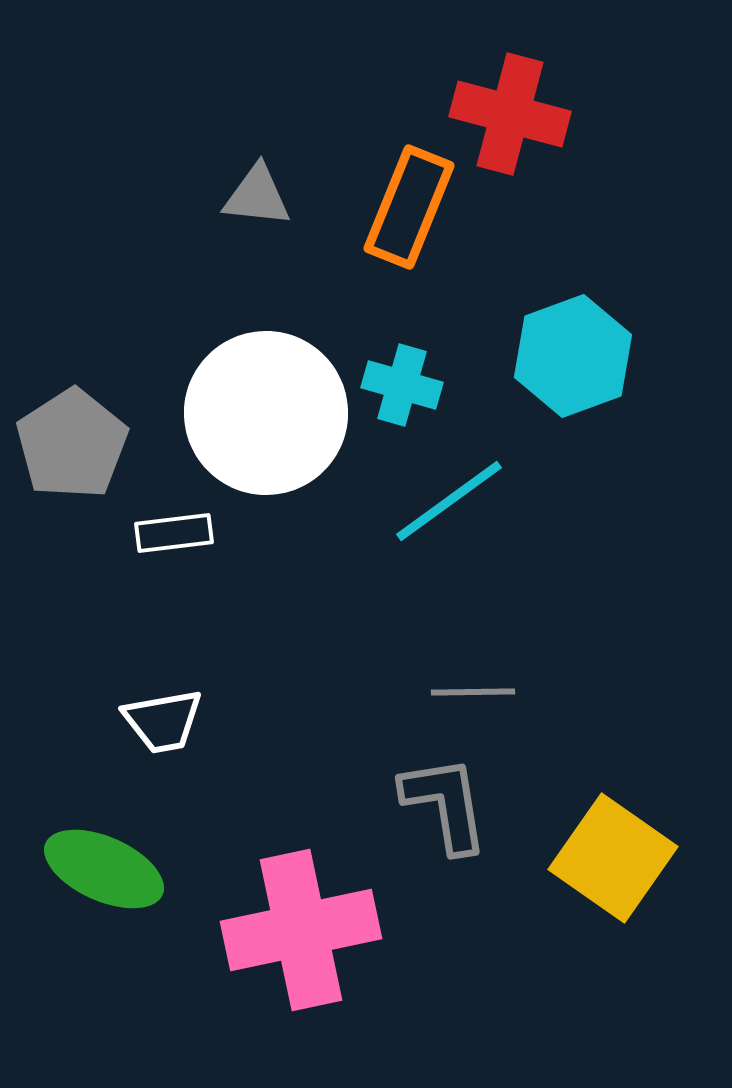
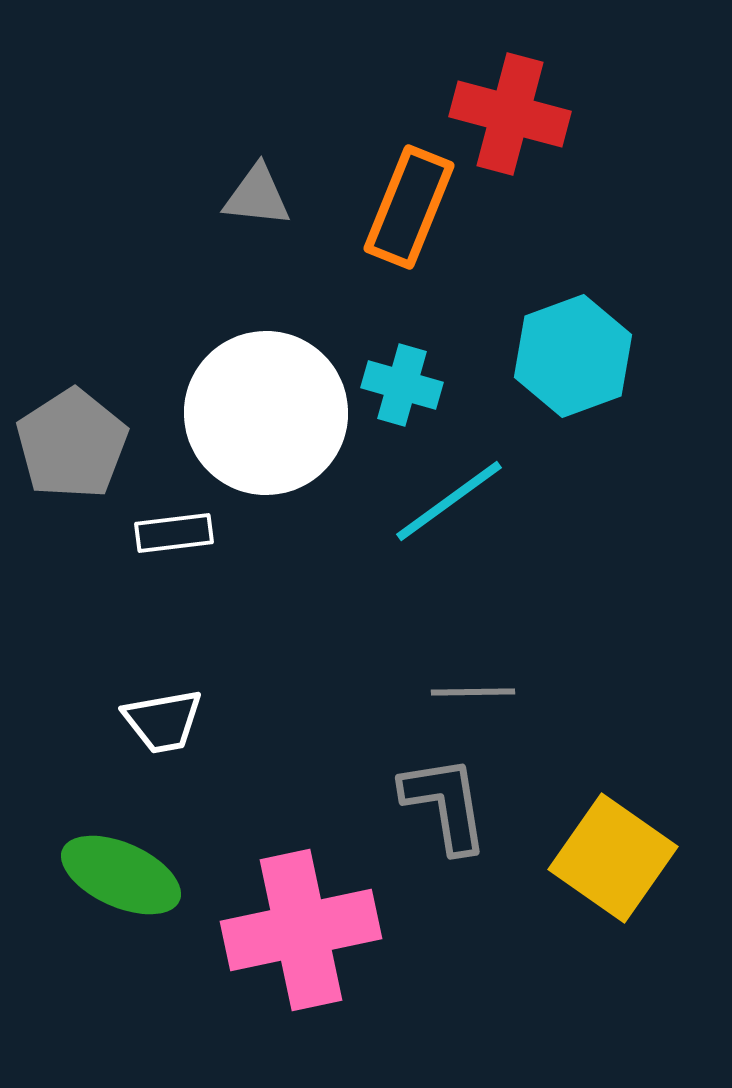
green ellipse: moved 17 px right, 6 px down
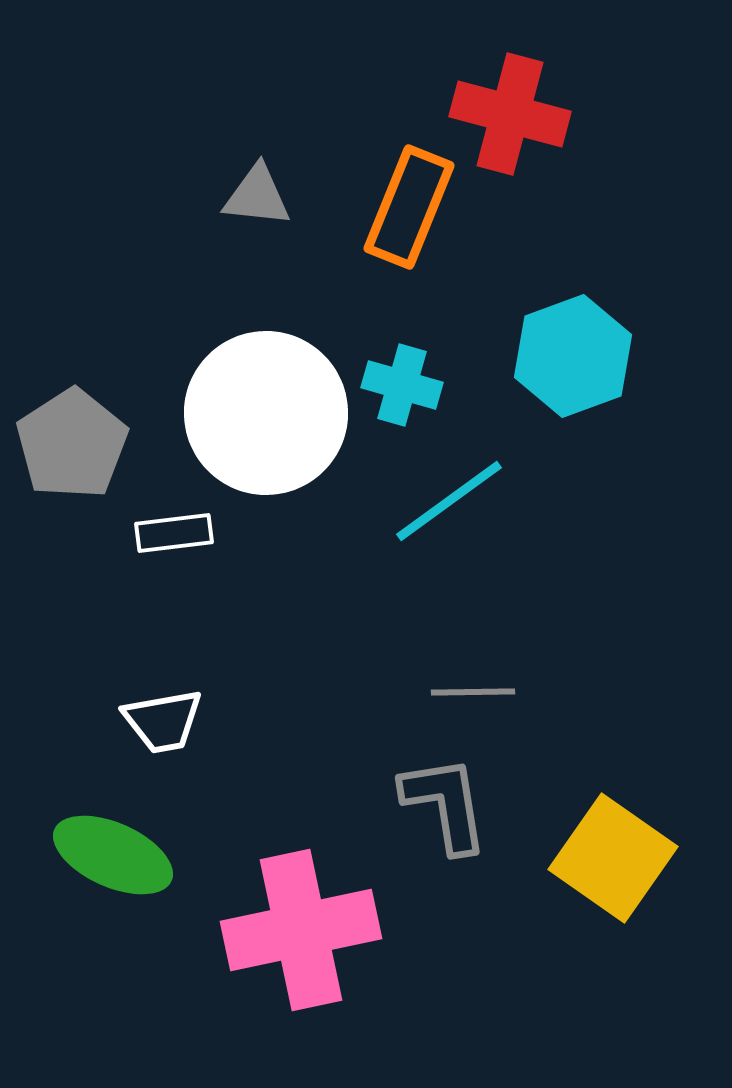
green ellipse: moved 8 px left, 20 px up
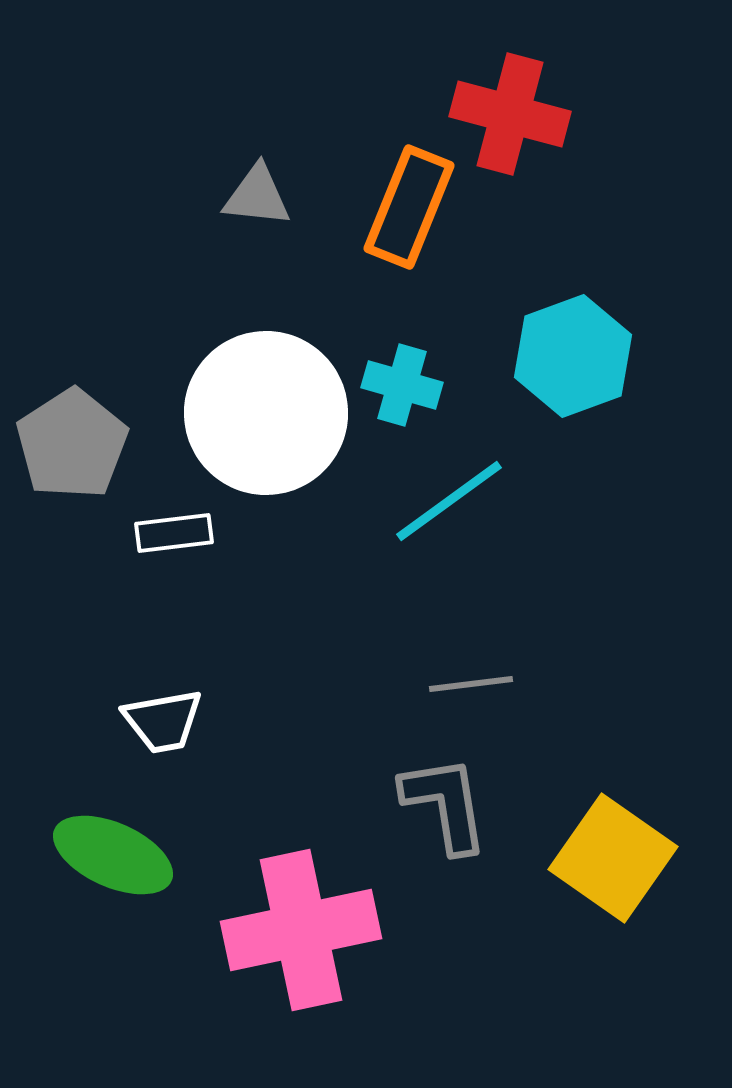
gray line: moved 2 px left, 8 px up; rotated 6 degrees counterclockwise
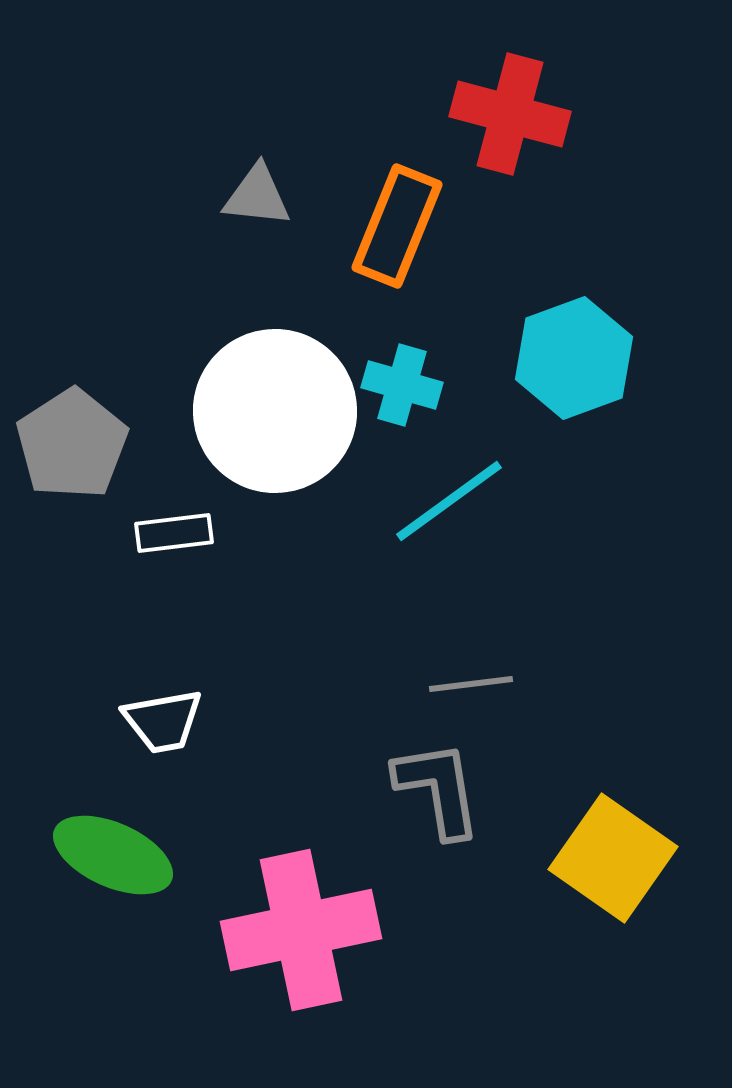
orange rectangle: moved 12 px left, 19 px down
cyan hexagon: moved 1 px right, 2 px down
white circle: moved 9 px right, 2 px up
gray L-shape: moved 7 px left, 15 px up
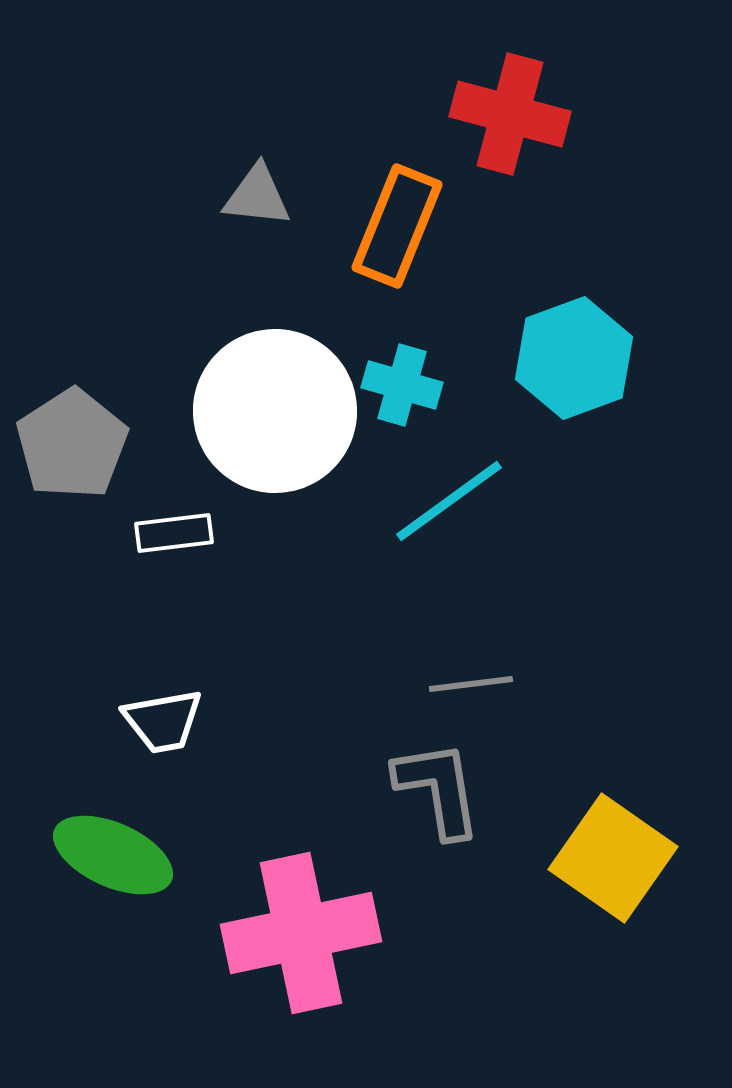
pink cross: moved 3 px down
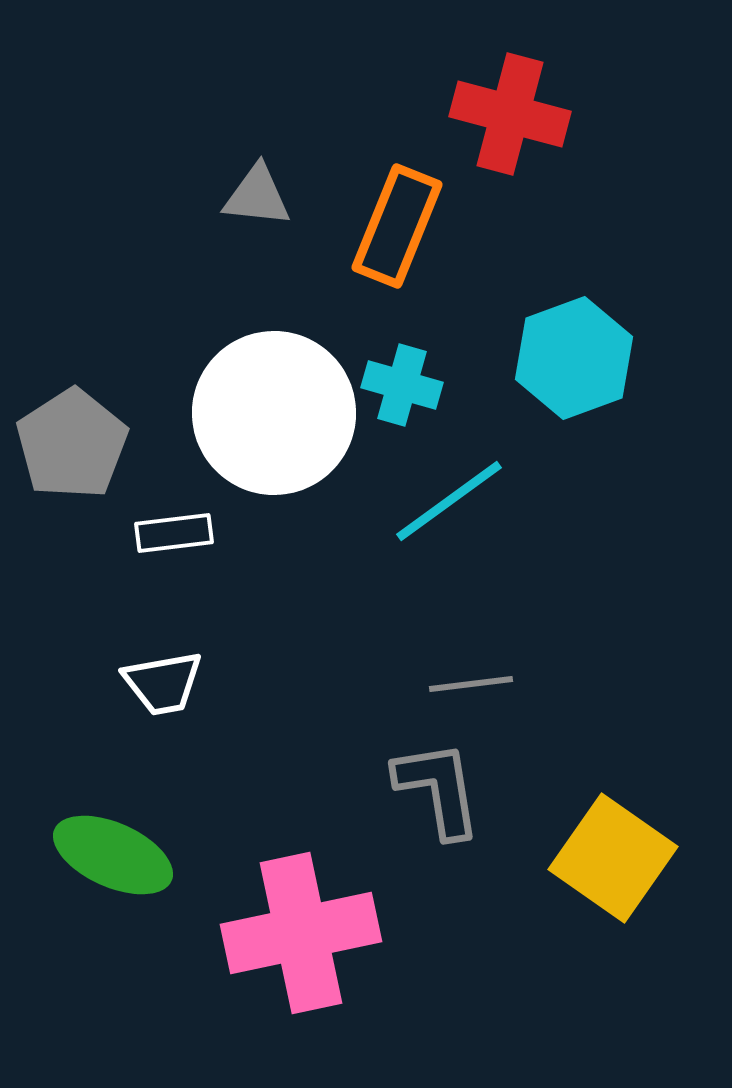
white circle: moved 1 px left, 2 px down
white trapezoid: moved 38 px up
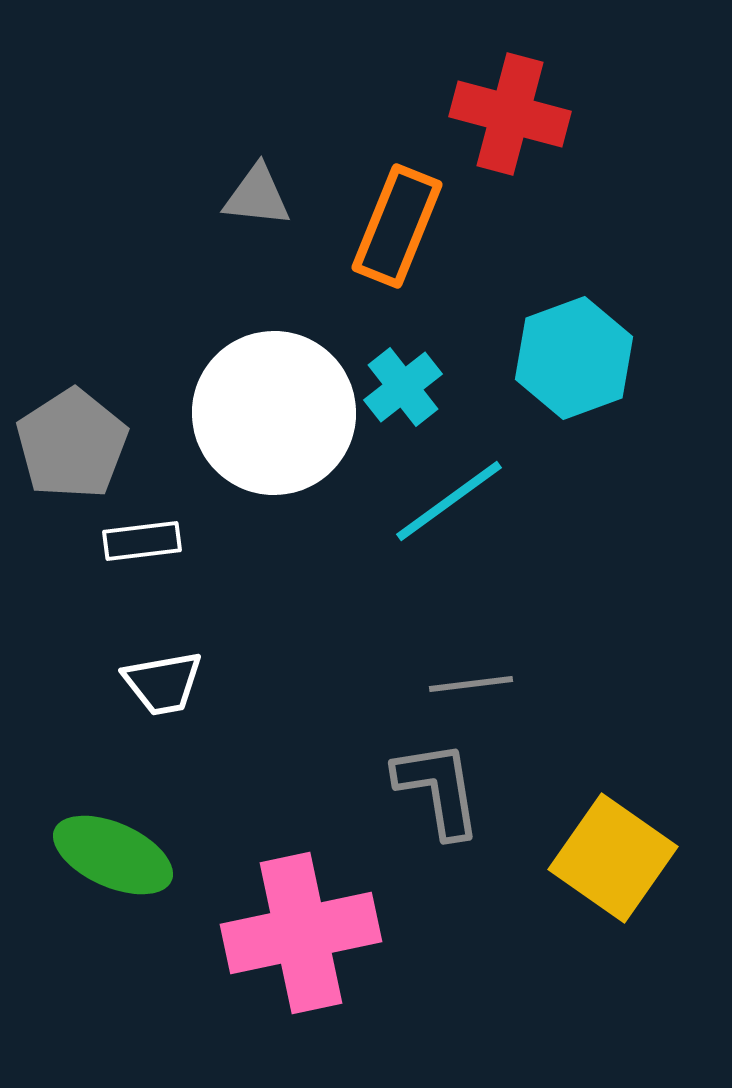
cyan cross: moved 1 px right, 2 px down; rotated 36 degrees clockwise
white rectangle: moved 32 px left, 8 px down
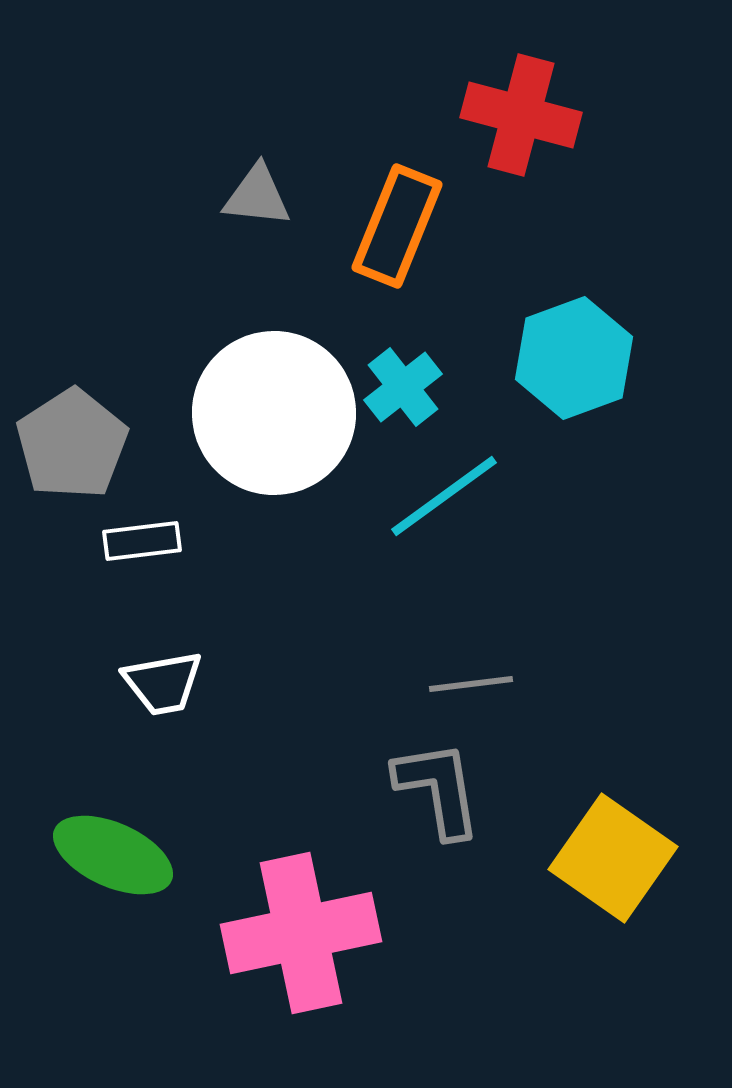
red cross: moved 11 px right, 1 px down
cyan line: moved 5 px left, 5 px up
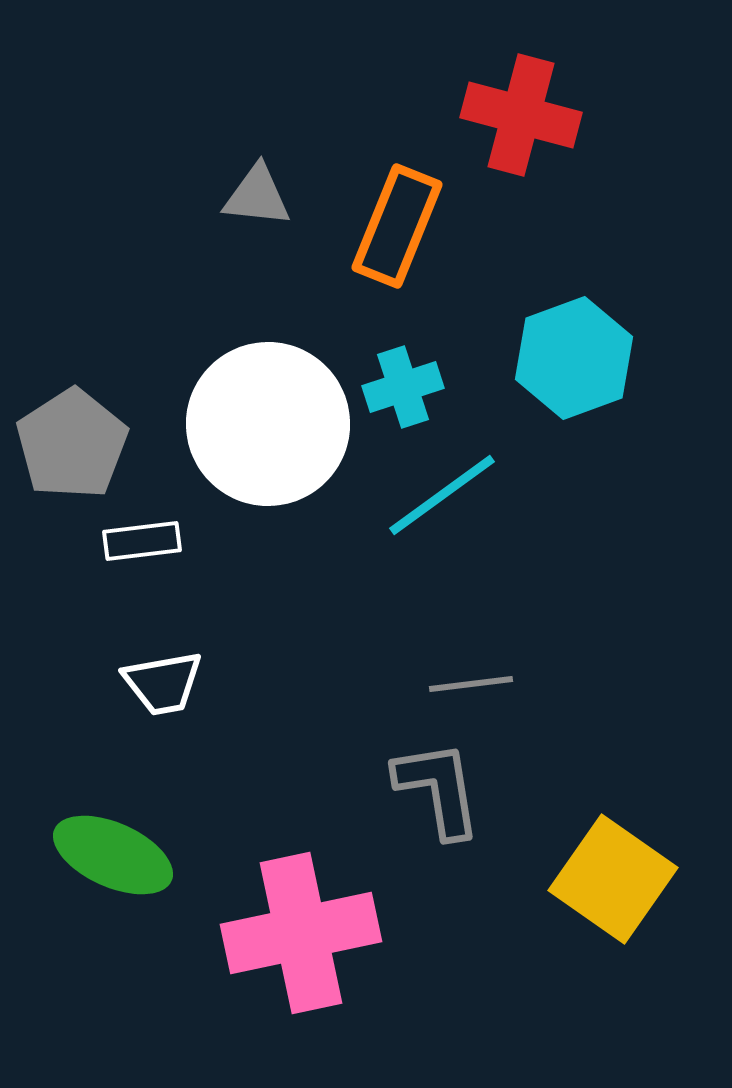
cyan cross: rotated 20 degrees clockwise
white circle: moved 6 px left, 11 px down
cyan line: moved 2 px left, 1 px up
yellow square: moved 21 px down
